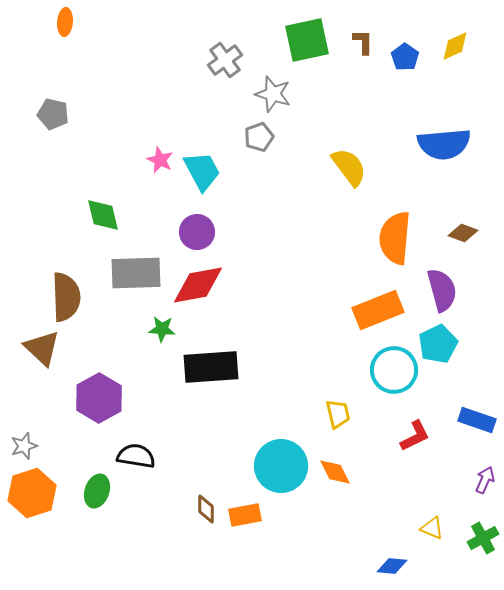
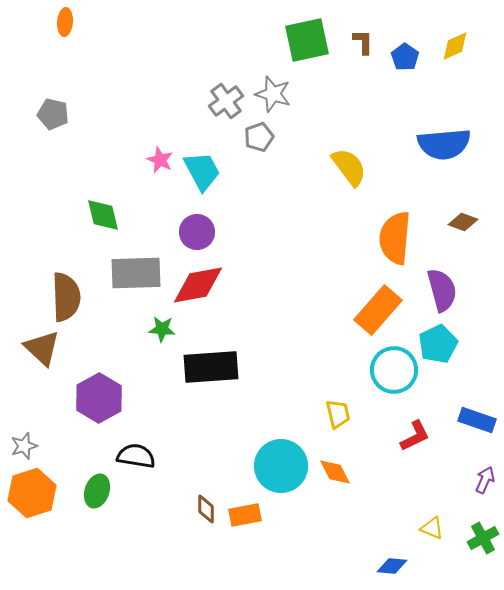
gray cross at (225, 60): moved 1 px right, 41 px down
brown diamond at (463, 233): moved 11 px up
orange rectangle at (378, 310): rotated 27 degrees counterclockwise
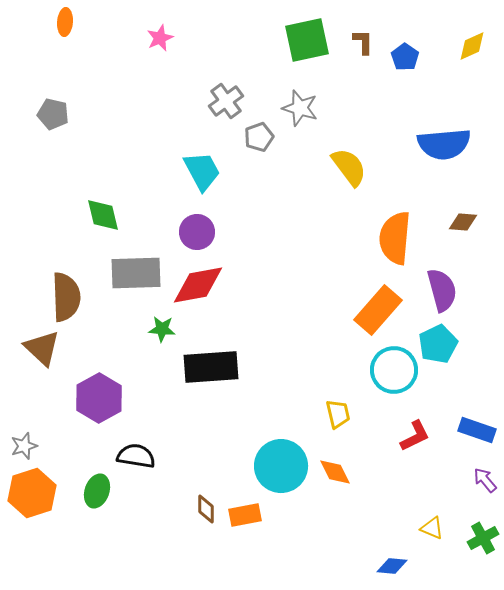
yellow diamond at (455, 46): moved 17 px right
gray star at (273, 94): moved 27 px right, 14 px down
pink star at (160, 160): moved 122 px up; rotated 24 degrees clockwise
brown diamond at (463, 222): rotated 16 degrees counterclockwise
blue rectangle at (477, 420): moved 10 px down
purple arrow at (485, 480): rotated 64 degrees counterclockwise
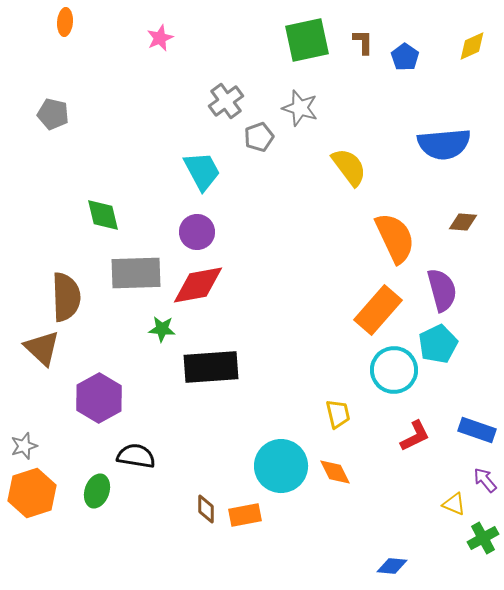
orange semicircle at (395, 238): rotated 150 degrees clockwise
yellow triangle at (432, 528): moved 22 px right, 24 px up
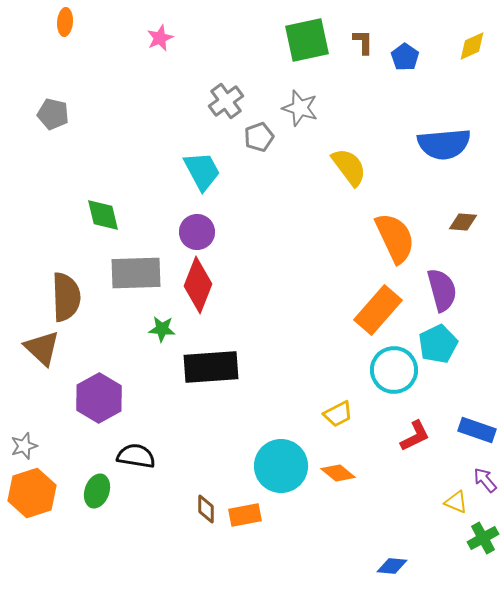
red diamond at (198, 285): rotated 58 degrees counterclockwise
yellow trapezoid at (338, 414): rotated 76 degrees clockwise
orange diamond at (335, 472): moved 3 px right, 1 px down; rotated 24 degrees counterclockwise
yellow triangle at (454, 504): moved 2 px right, 2 px up
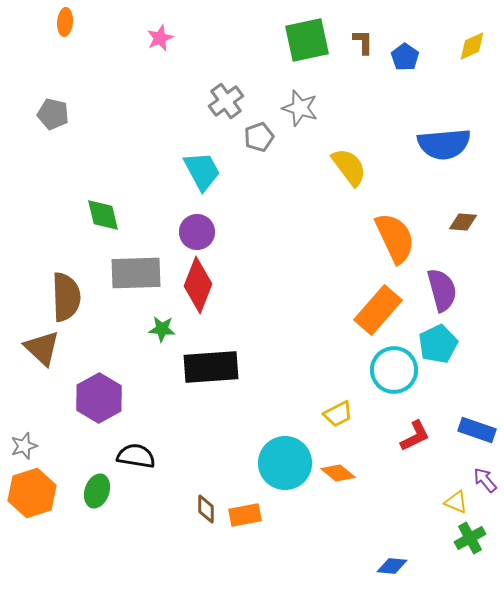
cyan circle at (281, 466): moved 4 px right, 3 px up
green cross at (483, 538): moved 13 px left
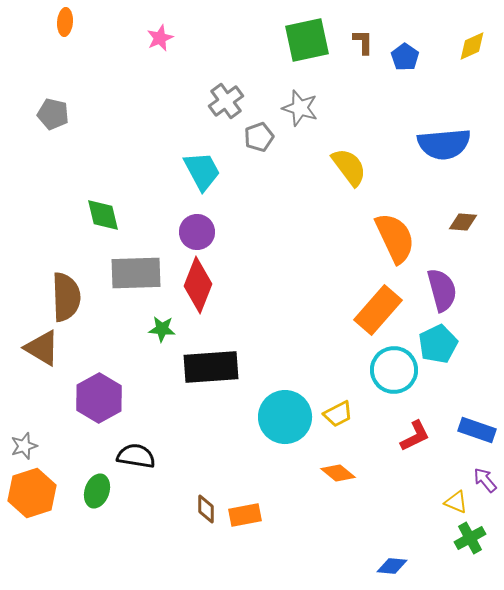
brown triangle at (42, 348): rotated 12 degrees counterclockwise
cyan circle at (285, 463): moved 46 px up
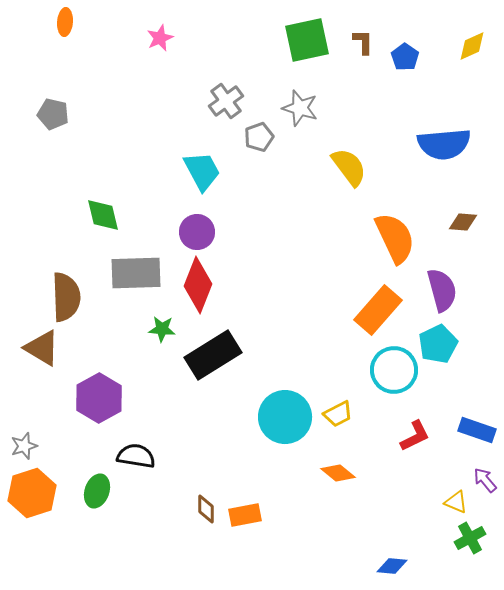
black rectangle at (211, 367): moved 2 px right, 12 px up; rotated 28 degrees counterclockwise
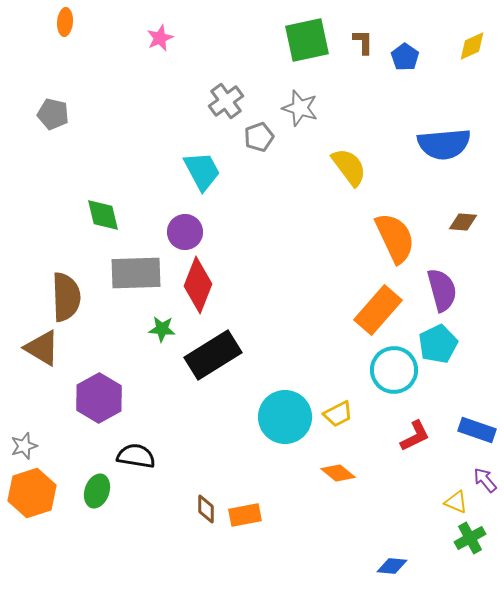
purple circle at (197, 232): moved 12 px left
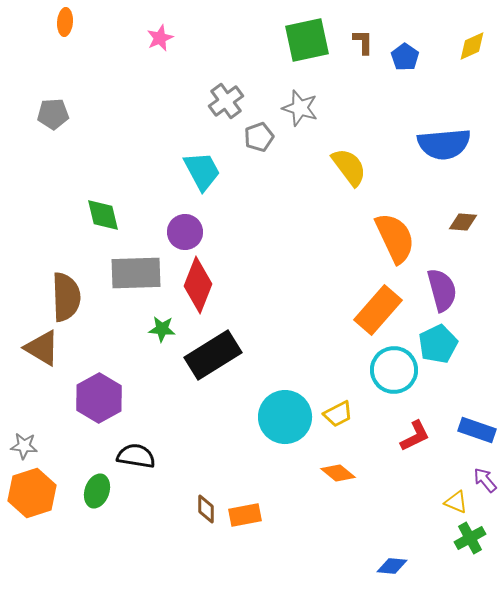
gray pentagon at (53, 114): rotated 16 degrees counterclockwise
gray star at (24, 446): rotated 24 degrees clockwise
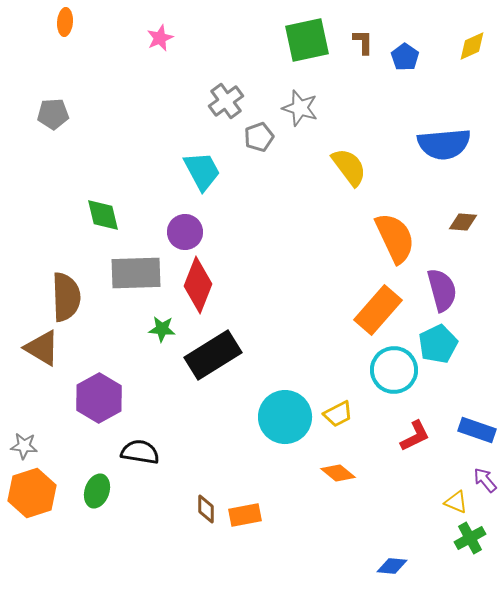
black semicircle at (136, 456): moved 4 px right, 4 px up
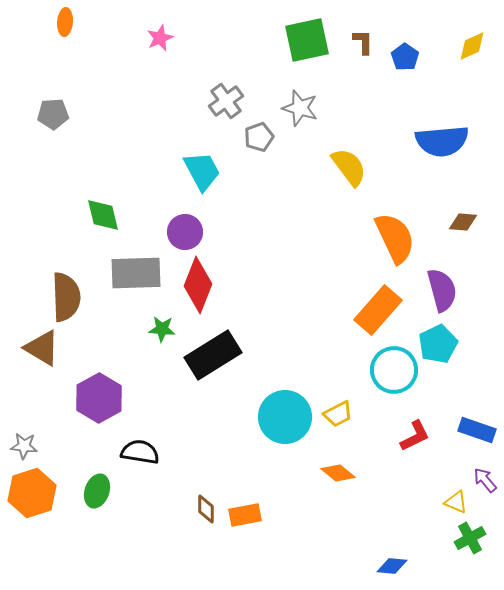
blue semicircle at (444, 144): moved 2 px left, 3 px up
